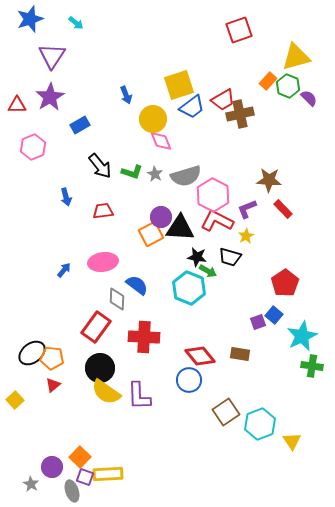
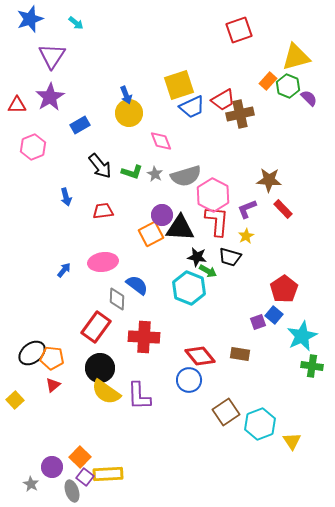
blue trapezoid at (192, 107): rotated 12 degrees clockwise
yellow circle at (153, 119): moved 24 px left, 6 px up
purple circle at (161, 217): moved 1 px right, 2 px up
red L-shape at (217, 221): rotated 68 degrees clockwise
red pentagon at (285, 283): moved 1 px left, 6 px down
purple square at (85, 477): rotated 18 degrees clockwise
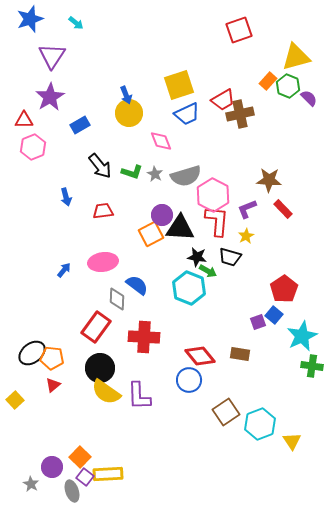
red triangle at (17, 105): moved 7 px right, 15 px down
blue trapezoid at (192, 107): moved 5 px left, 7 px down
